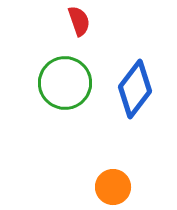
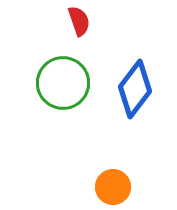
green circle: moved 2 px left
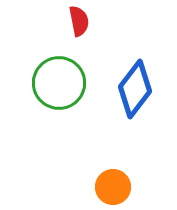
red semicircle: rotated 8 degrees clockwise
green circle: moved 4 px left
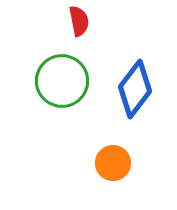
green circle: moved 3 px right, 2 px up
orange circle: moved 24 px up
